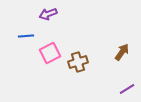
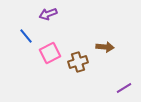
blue line: rotated 56 degrees clockwise
brown arrow: moved 17 px left, 5 px up; rotated 60 degrees clockwise
purple line: moved 3 px left, 1 px up
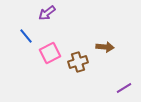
purple arrow: moved 1 px left, 1 px up; rotated 18 degrees counterclockwise
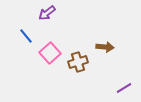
pink square: rotated 15 degrees counterclockwise
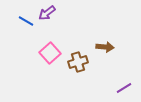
blue line: moved 15 px up; rotated 21 degrees counterclockwise
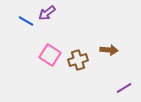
brown arrow: moved 4 px right, 3 px down
pink square: moved 2 px down; rotated 15 degrees counterclockwise
brown cross: moved 2 px up
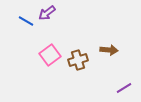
pink square: rotated 20 degrees clockwise
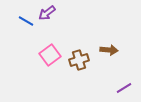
brown cross: moved 1 px right
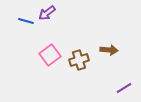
blue line: rotated 14 degrees counterclockwise
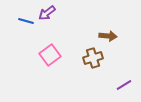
brown arrow: moved 1 px left, 14 px up
brown cross: moved 14 px right, 2 px up
purple line: moved 3 px up
